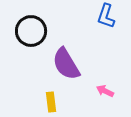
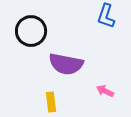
purple semicircle: rotated 48 degrees counterclockwise
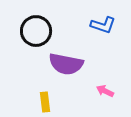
blue L-shape: moved 3 px left, 9 px down; rotated 90 degrees counterclockwise
black circle: moved 5 px right
yellow rectangle: moved 6 px left
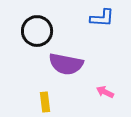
blue L-shape: moved 1 px left, 7 px up; rotated 15 degrees counterclockwise
black circle: moved 1 px right
pink arrow: moved 1 px down
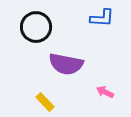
black circle: moved 1 px left, 4 px up
yellow rectangle: rotated 36 degrees counterclockwise
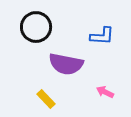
blue L-shape: moved 18 px down
yellow rectangle: moved 1 px right, 3 px up
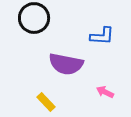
black circle: moved 2 px left, 9 px up
yellow rectangle: moved 3 px down
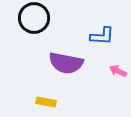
purple semicircle: moved 1 px up
pink arrow: moved 13 px right, 21 px up
yellow rectangle: rotated 36 degrees counterclockwise
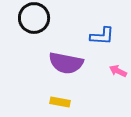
yellow rectangle: moved 14 px right
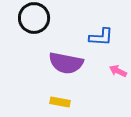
blue L-shape: moved 1 px left, 1 px down
